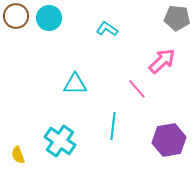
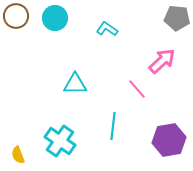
cyan circle: moved 6 px right
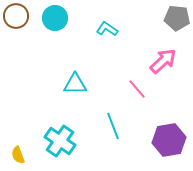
pink arrow: moved 1 px right
cyan line: rotated 28 degrees counterclockwise
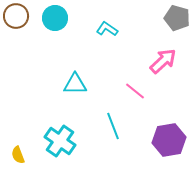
gray pentagon: rotated 10 degrees clockwise
pink line: moved 2 px left, 2 px down; rotated 10 degrees counterclockwise
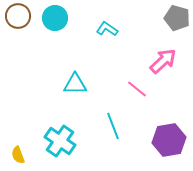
brown circle: moved 2 px right
pink line: moved 2 px right, 2 px up
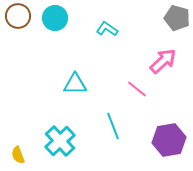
cyan cross: rotated 12 degrees clockwise
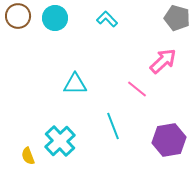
cyan L-shape: moved 10 px up; rotated 10 degrees clockwise
yellow semicircle: moved 10 px right, 1 px down
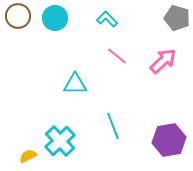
pink line: moved 20 px left, 33 px up
yellow semicircle: rotated 84 degrees clockwise
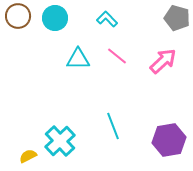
cyan triangle: moved 3 px right, 25 px up
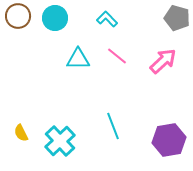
yellow semicircle: moved 7 px left, 23 px up; rotated 90 degrees counterclockwise
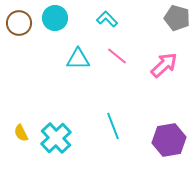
brown circle: moved 1 px right, 7 px down
pink arrow: moved 1 px right, 4 px down
cyan cross: moved 4 px left, 3 px up
